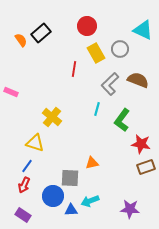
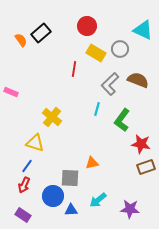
yellow rectangle: rotated 30 degrees counterclockwise
cyan arrow: moved 8 px right, 1 px up; rotated 18 degrees counterclockwise
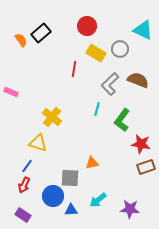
yellow triangle: moved 3 px right
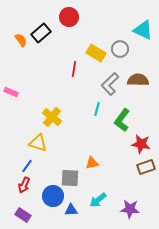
red circle: moved 18 px left, 9 px up
brown semicircle: rotated 20 degrees counterclockwise
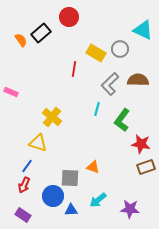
orange triangle: moved 1 px right, 4 px down; rotated 32 degrees clockwise
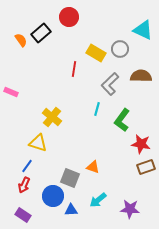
brown semicircle: moved 3 px right, 4 px up
gray square: rotated 18 degrees clockwise
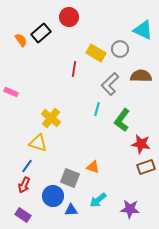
yellow cross: moved 1 px left, 1 px down
